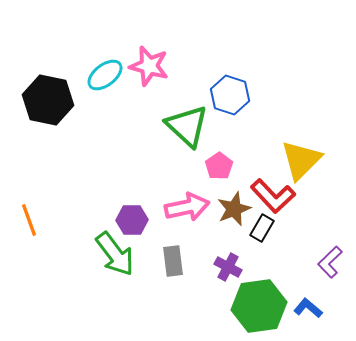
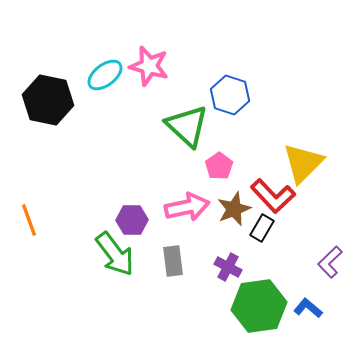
yellow triangle: moved 2 px right, 3 px down
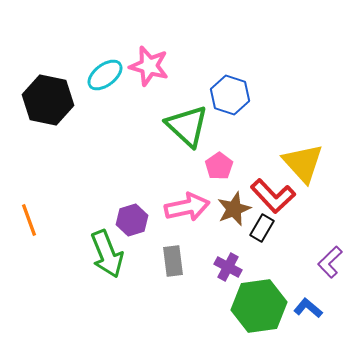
yellow triangle: rotated 27 degrees counterclockwise
purple hexagon: rotated 16 degrees counterclockwise
green arrow: moved 8 px left; rotated 15 degrees clockwise
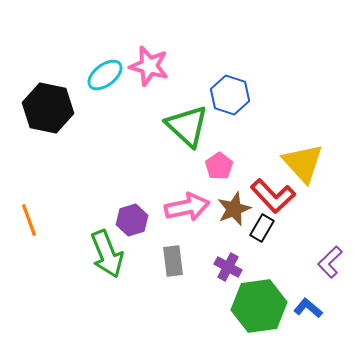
black hexagon: moved 8 px down
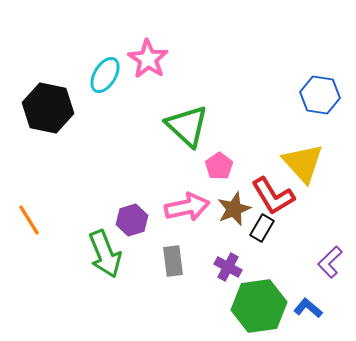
pink star: moved 1 px left, 7 px up; rotated 18 degrees clockwise
cyan ellipse: rotated 21 degrees counterclockwise
blue hexagon: moved 90 px right; rotated 9 degrees counterclockwise
red L-shape: rotated 12 degrees clockwise
orange line: rotated 12 degrees counterclockwise
green arrow: moved 2 px left
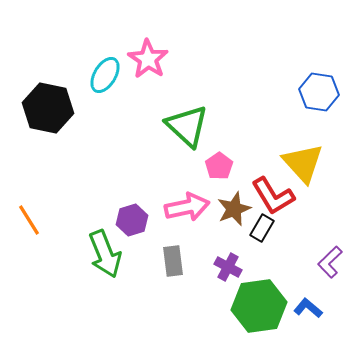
blue hexagon: moved 1 px left, 3 px up
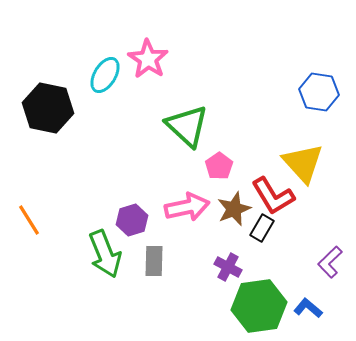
gray rectangle: moved 19 px left; rotated 8 degrees clockwise
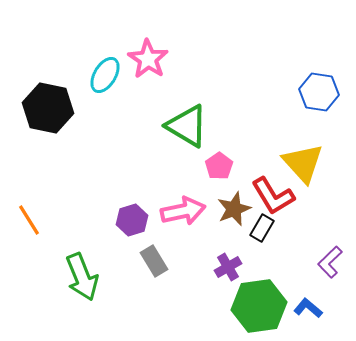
green triangle: rotated 12 degrees counterclockwise
pink arrow: moved 4 px left, 4 px down
green arrow: moved 23 px left, 23 px down
gray rectangle: rotated 32 degrees counterclockwise
purple cross: rotated 32 degrees clockwise
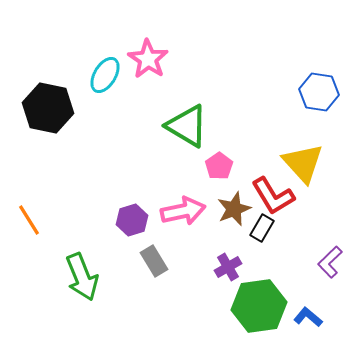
blue L-shape: moved 9 px down
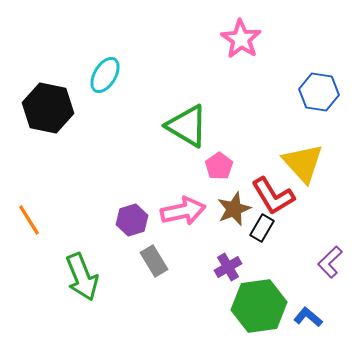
pink star: moved 93 px right, 20 px up
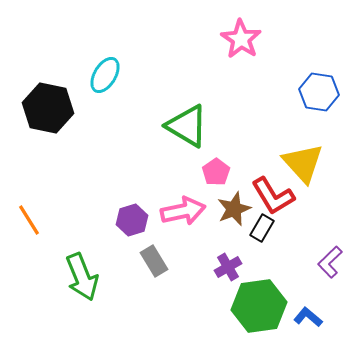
pink pentagon: moved 3 px left, 6 px down
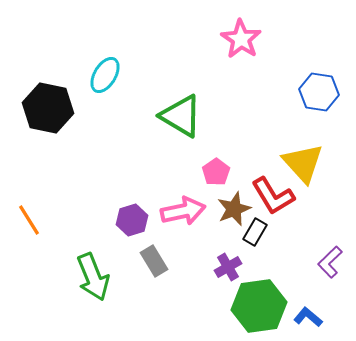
green triangle: moved 6 px left, 10 px up
black rectangle: moved 7 px left, 4 px down
green arrow: moved 11 px right
